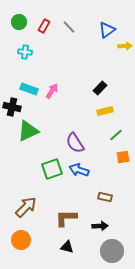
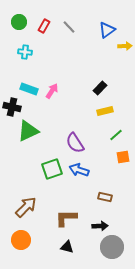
gray circle: moved 4 px up
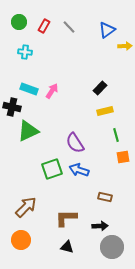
green line: rotated 64 degrees counterclockwise
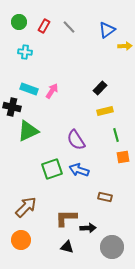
purple semicircle: moved 1 px right, 3 px up
black arrow: moved 12 px left, 2 px down
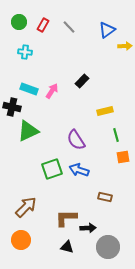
red rectangle: moved 1 px left, 1 px up
black rectangle: moved 18 px left, 7 px up
gray circle: moved 4 px left
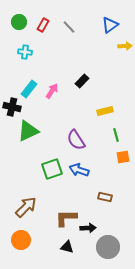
blue triangle: moved 3 px right, 5 px up
cyan rectangle: rotated 72 degrees counterclockwise
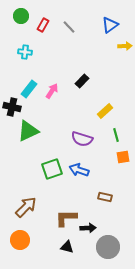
green circle: moved 2 px right, 6 px up
yellow rectangle: rotated 28 degrees counterclockwise
purple semicircle: moved 6 px right, 1 px up; rotated 40 degrees counterclockwise
orange circle: moved 1 px left
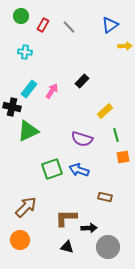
black arrow: moved 1 px right
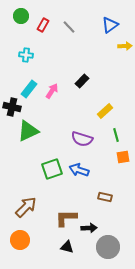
cyan cross: moved 1 px right, 3 px down
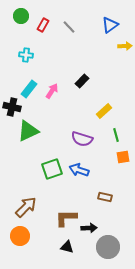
yellow rectangle: moved 1 px left
orange circle: moved 4 px up
